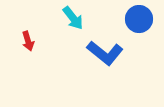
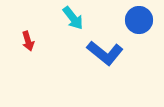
blue circle: moved 1 px down
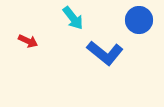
red arrow: rotated 48 degrees counterclockwise
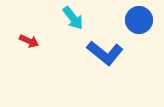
red arrow: moved 1 px right
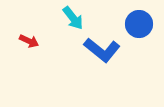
blue circle: moved 4 px down
blue L-shape: moved 3 px left, 3 px up
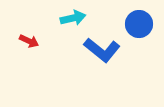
cyan arrow: rotated 65 degrees counterclockwise
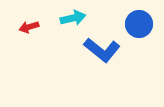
red arrow: moved 14 px up; rotated 138 degrees clockwise
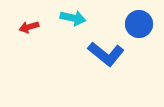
cyan arrow: rotated 25 degrees clockwise
blue L-shape: moved 4 px right, 4 px down
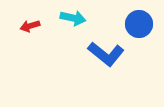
red arrow: moved 1 px right, 1 px up
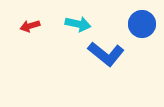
cyan arrow: moved 5 px right, 6 px down
blue circle: moved 3 px right
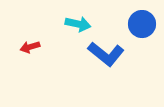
red arrow: moved 21 px down
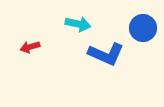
blue circle: moved 1 px right, 4 px down
blue L-shape: rotated 15 degrees counterclockwise
